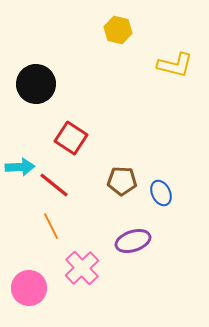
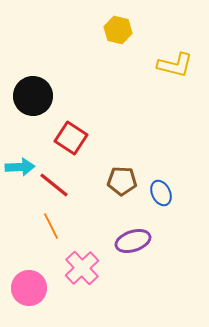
black circle: moved 3 px left, 12 px down
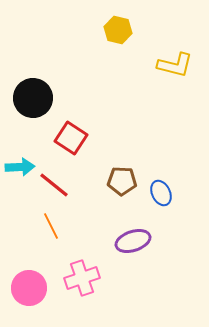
black circle: moved 2 px down
pink cross: moved 10 px down; rotated 24 degrees clockwise
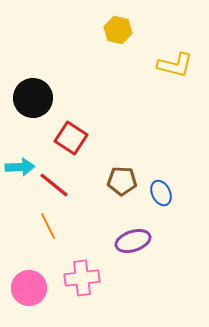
orange line: moved 3 px left
pink cross: rotated 12 degrees clockwise
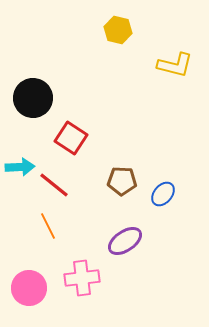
blue ellipse: moved 2 px right, 1 px down; rotated 65 degrees clockwise
purple ellipse: moved 8 px left; rotated 16 degrees counterclockwise
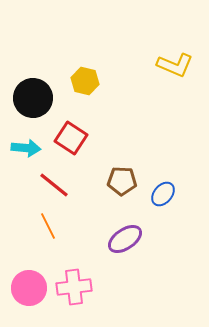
yellow hexagon: moved 33 px left, 51 px down
yellow L-shape: rotated 9 degrees clockwise
cyan arrow: moved 6 px right, 19 px up; rotated 8 degrees clockwise
purple ellipse: moved 2 px up
pink cross: moved 8 px left, 9 px down
